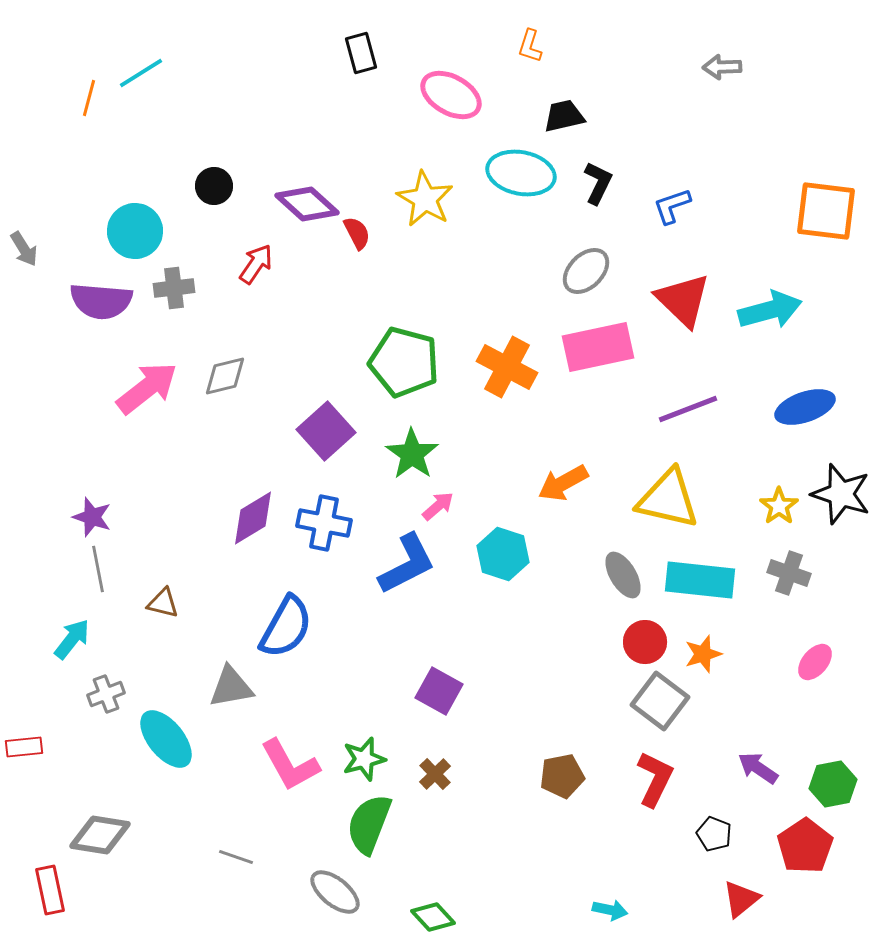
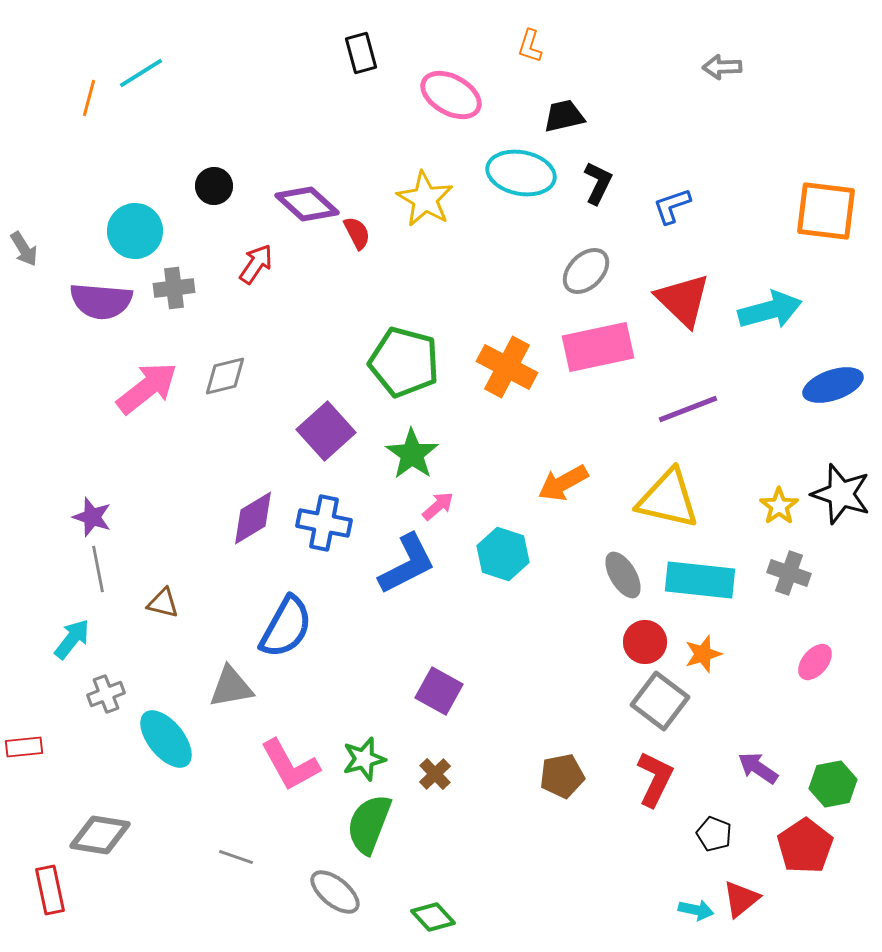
blue ellipse at (805, 407): moved 28 px right, 22 px up
cyan arrow at (610, 910): moved 86 px right
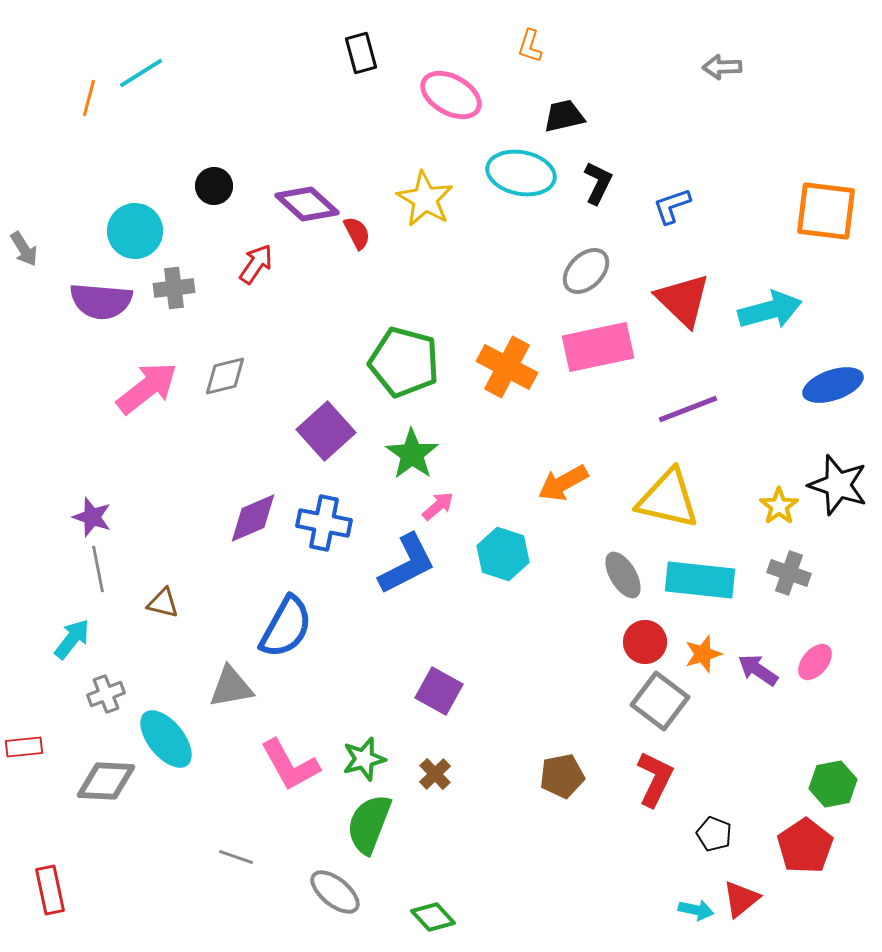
black star at (841, 494): moved 3 px left, 9 px up
purple diamond at (253, 518): rotated 8 degrees clockwise
purple arrow at (758, 768): moved 98 px up
gray diamond at (100, 835): moved 6 px right, 54 px up; rotated 6 degrees counterclockwise
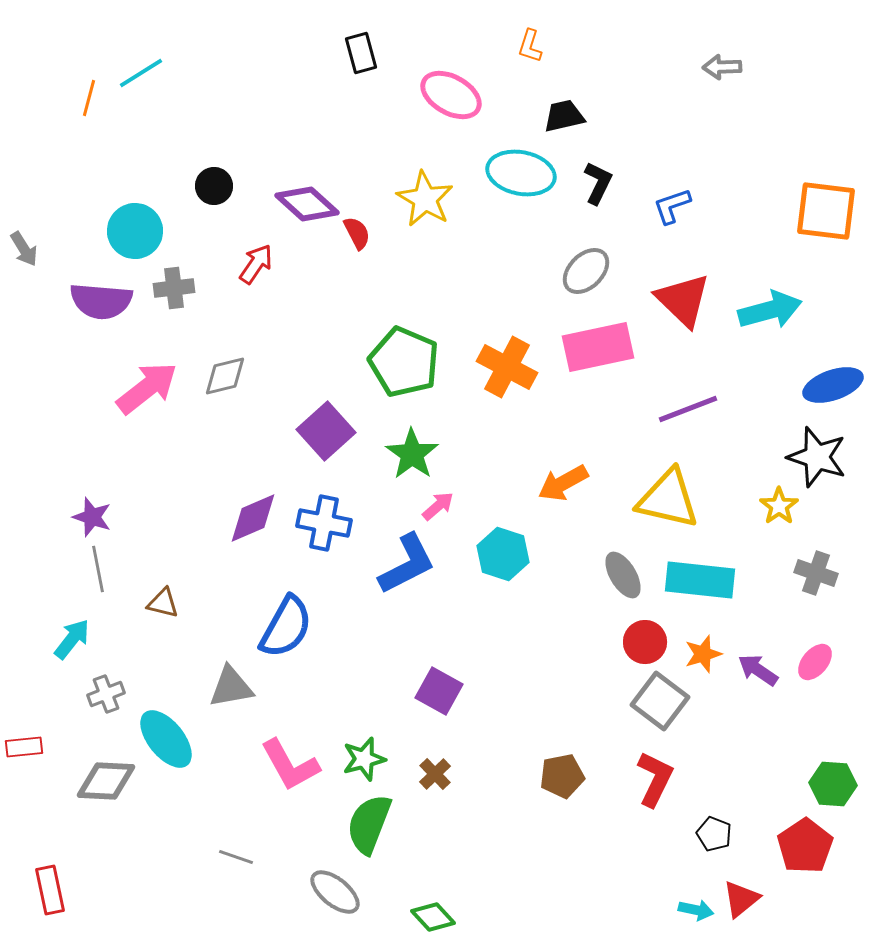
green pentagon at (404, 362): rotated 8 degrees clockwise
black star at (838, 485): moved 21 px left, 28 px up
gray cross at (789, 573): moved 27 px right
green hexagon at (833, 784): rotated 15 degrees clockwise
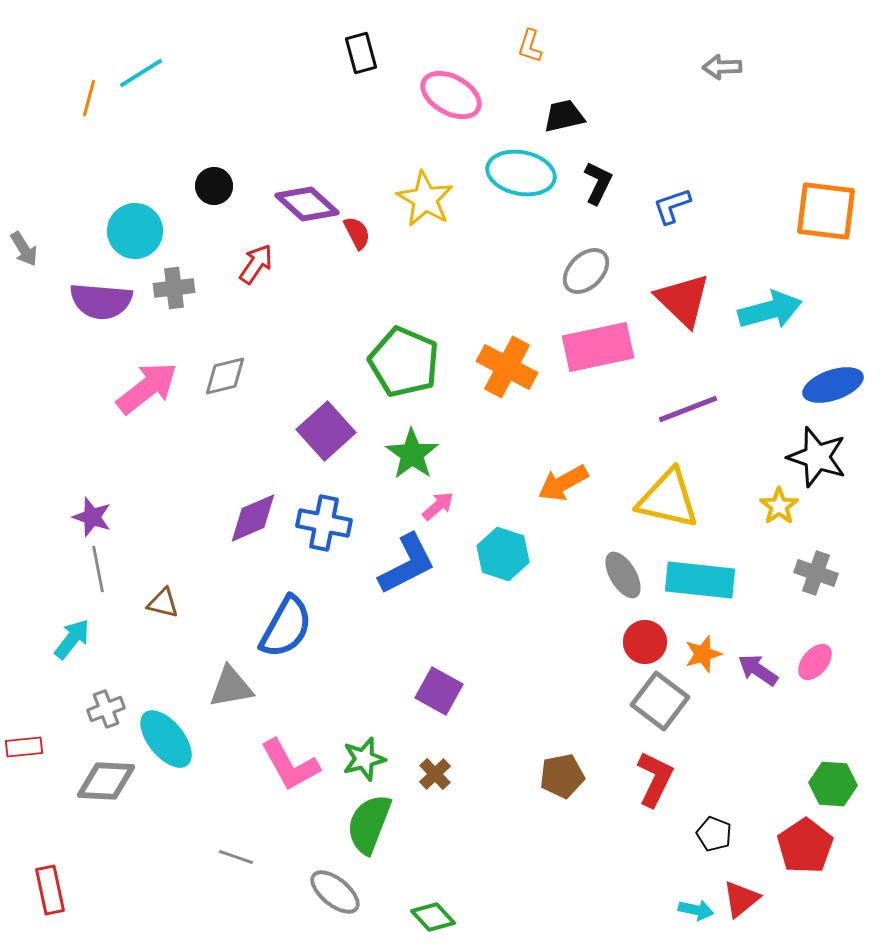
gray cross at (106, 694): moved 15 px down
